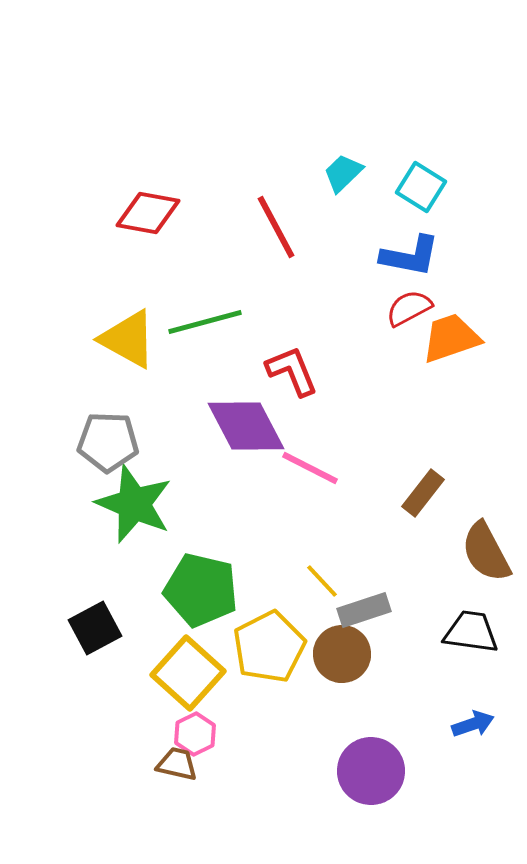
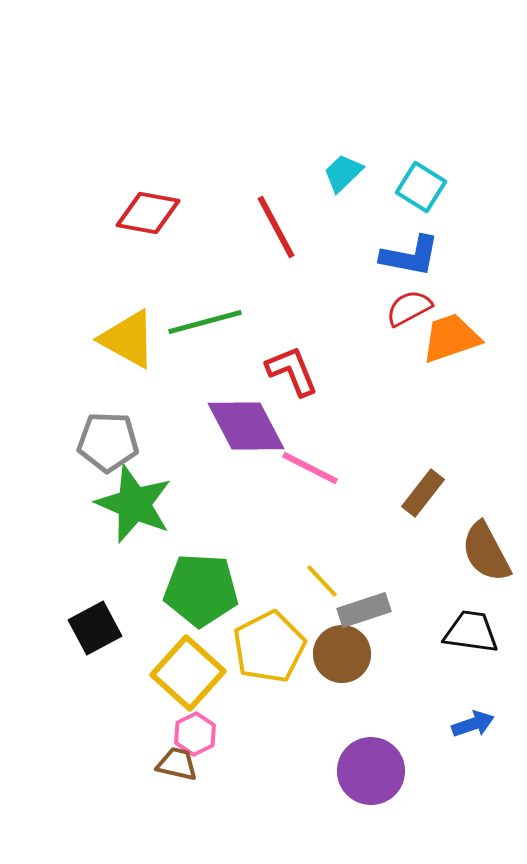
green pentagon: rotated 10 degrees counterclockwise
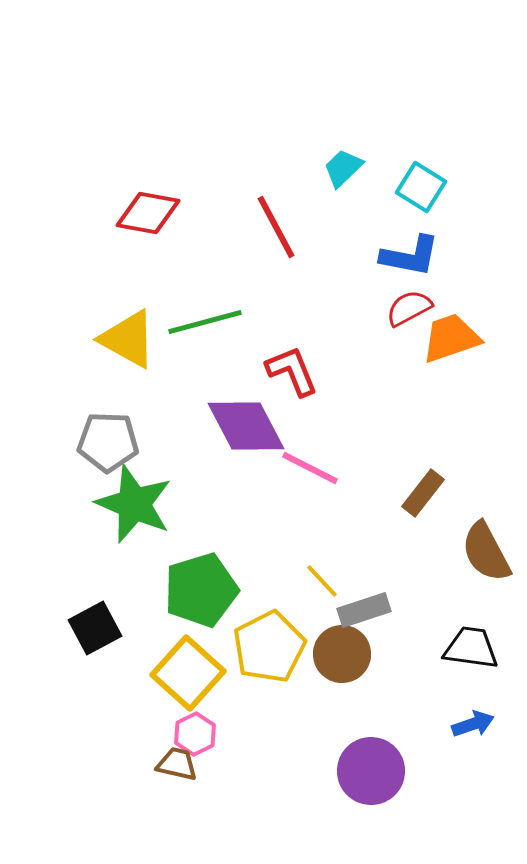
cyan trapezoid: moved 5 px up
green pentagon: rotated 20 degrees counterclockwise
black trapezoid: moved 16 px down
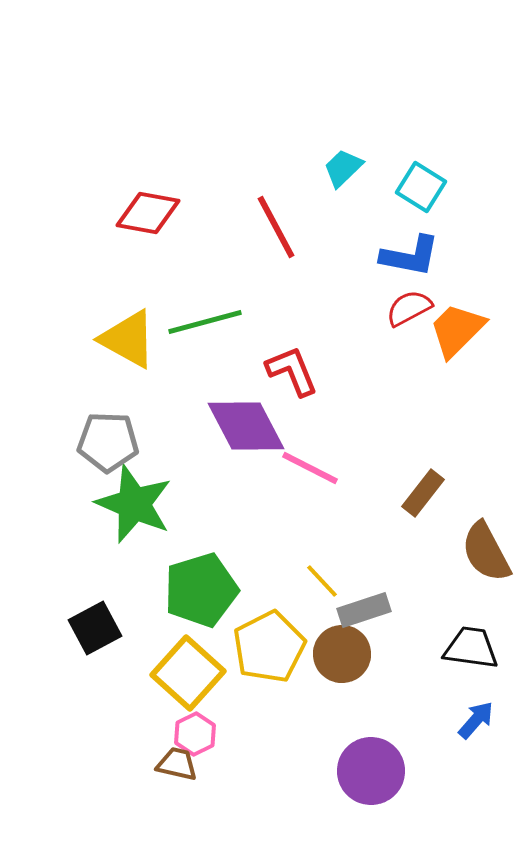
orange trapezoid: moved 6 px right, 8 px up; rotated 26 degrees counterclockwise
blue arrow: moved 3 px right, 4 px up; rotated 30 degrees counterclockwise
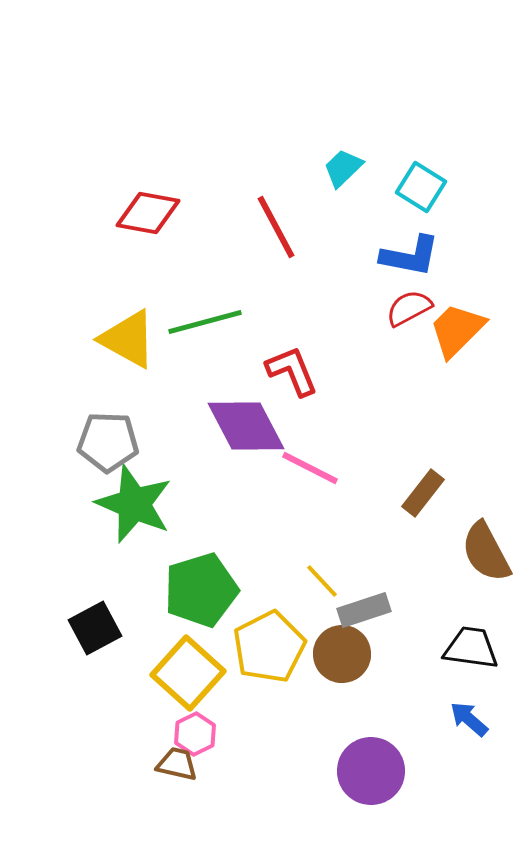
blue arrow: moved 7 px left, 1 px up; rotated 90 degrees counterclockwise
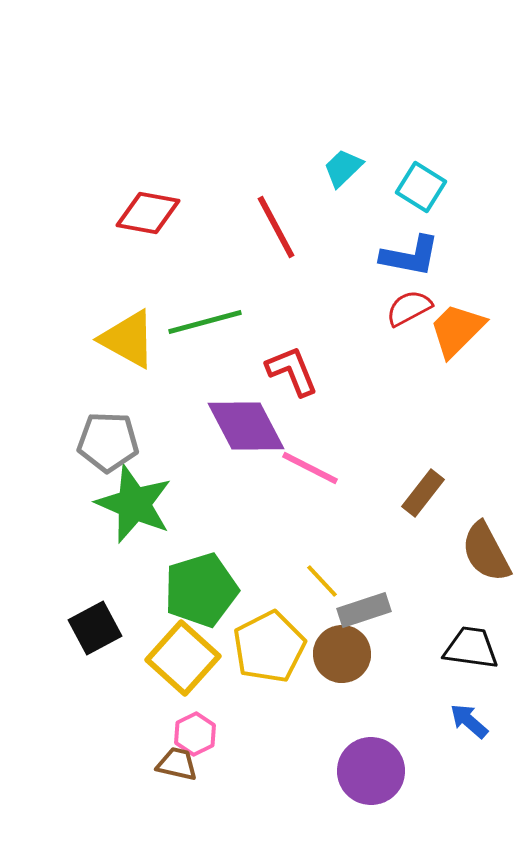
yellow square: moved 5 px left, 15 px up
blue arrow: moved 2 px down
